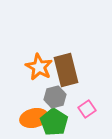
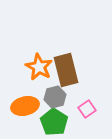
orange ellipse: moved 9 px left, 12 px up
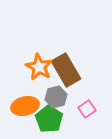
brown rectangle: rotated 16 degrees counterclockwise
gray hexagon: moved 1 px right
green pentagon: moved 5 px left, 3 px up
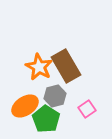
brown rectangle: moved 4 px up
gray hexagon: moved 1 px left, 1 px up
orange ellipse: rotated 20 degrees counterclockwise
green pentagon: moved 3 px left
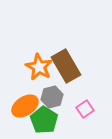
gray hexagon: moved 3 px left, 1 px down
pink square: moved 2 px left
green pentagon: moved 2 px left, 1 px down
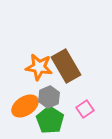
orange star: rotated 20 degrees counterclockwise
gray hexagon: moved 3 px left; rotated 10 degrees counterclockwise
green pentagon: moved 6 px right
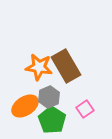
green pentagon: moved 2 px right
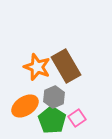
orange star: moved 2 px left; rotated 12 degrees clockwise
gray hexagon: moved 5 px right
pink square: moved 8 px left, 9 px down
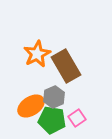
orange star: moved 13 px up; rotated 24 degrees clockwise
orange ellipse: moved 6 px right
green pentagon: rotated 24 degrees counterclockwise
